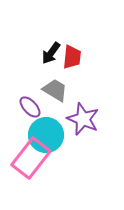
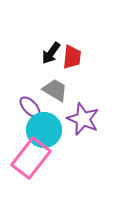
cyan circle: moved 2 px left, 5 px up
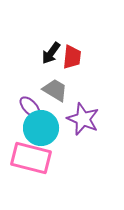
cyan circle: moved 3 px left, 2 px up
pink rectangle: rotated 66 degrees clockwise
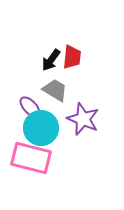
black arrow: moved 7 px down
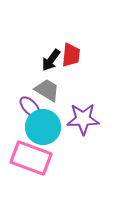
red trapezoid: moved 1 px left, 2 px up
gray trapezoid: moved 8 px left
purple star: rotated 24 degrees counterclockwise
cyan circle: moved 2 px right, 1 px up
pink rectangle: rotated 6 degrees clockwise
